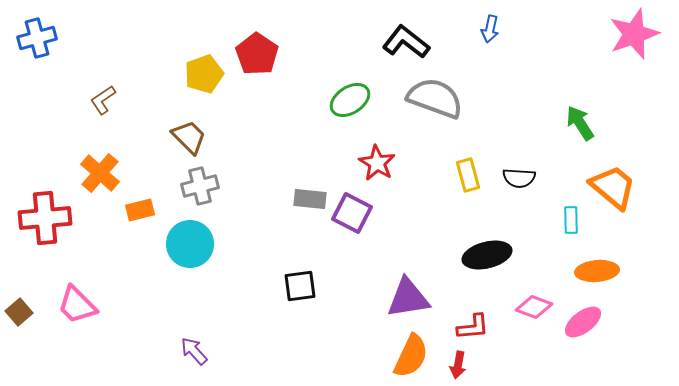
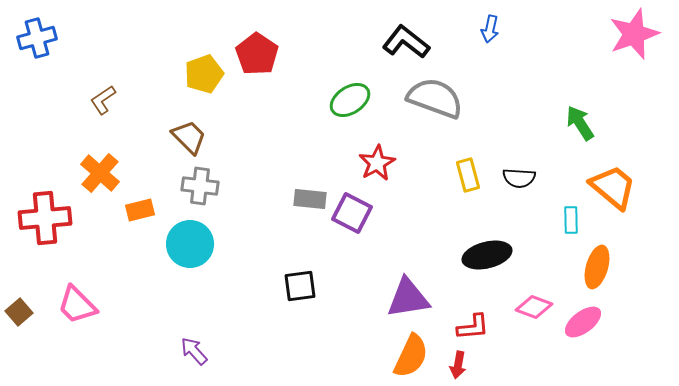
red star: rotated 12 degrees clockwise
gray cross: rotated 21 degrees clockwise
orange ellipse: moved 4 px up; rotated 69 degrees counterclockwise
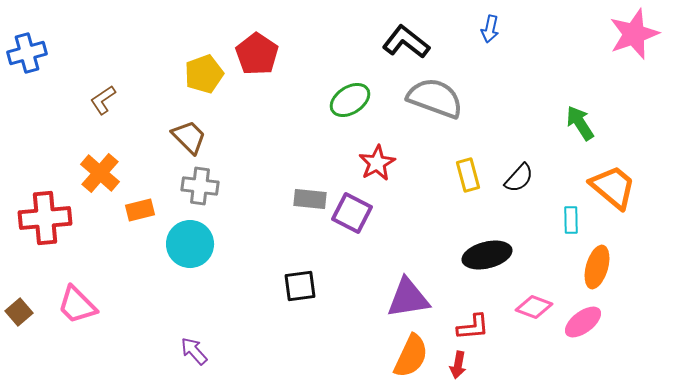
blue cross: moved 10 px left, 15 px down
black semicircle: rotated 52 degrees counterclockwise
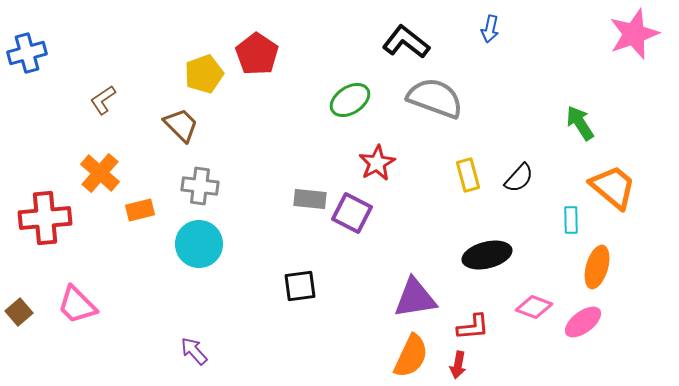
brown trapezoid: moved 8 px left, 12 px up
cyan circle: moved 9 px right
purple triangle: moved 7 px right
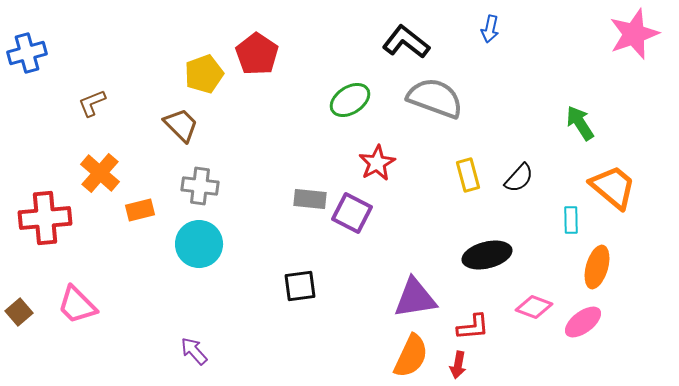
brown L-shape: moved 11 px left, 3 px down; rotated 12 degrees clockwise
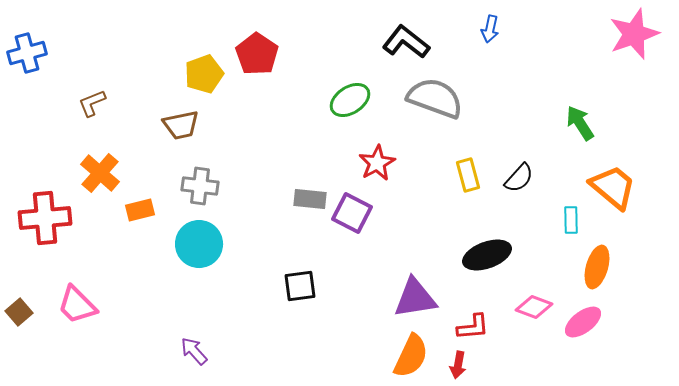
brown trapezoid: rotated 123 degrees clockwise
black ellipse: rotated 6 degrees counterclockwise
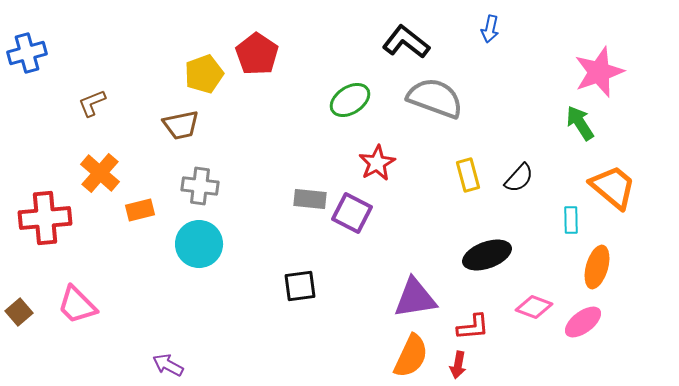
pink star: moved 35 px left, 38 px down
purple arrow: moved 26 px left, 14 px down; rotated 20 degrees counterclockwise
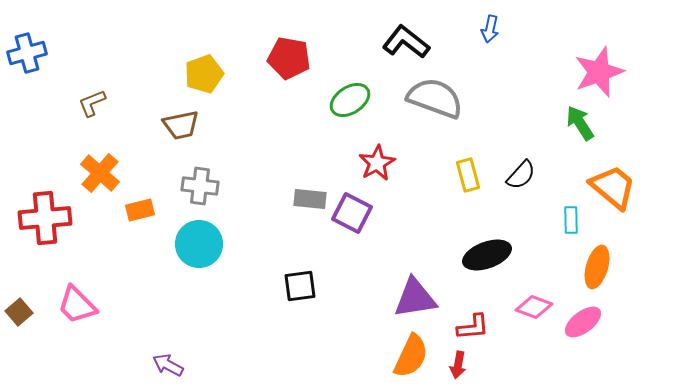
red pentagon: moved 32 px right, 4 px down; rotated 24 degrees counterclockwise
black semicircle: moved 2 px right, 3 px up
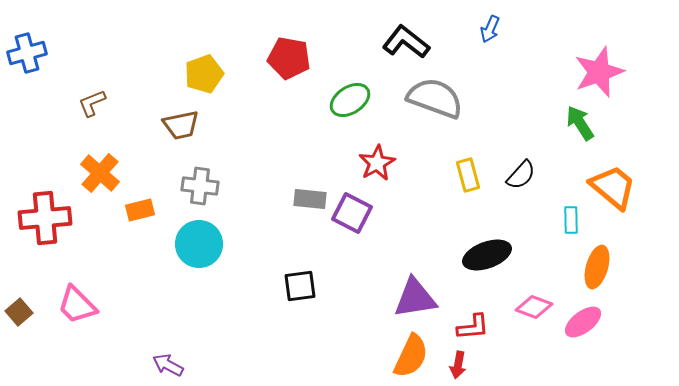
blue arrow: rotated 12 degrees clockwise
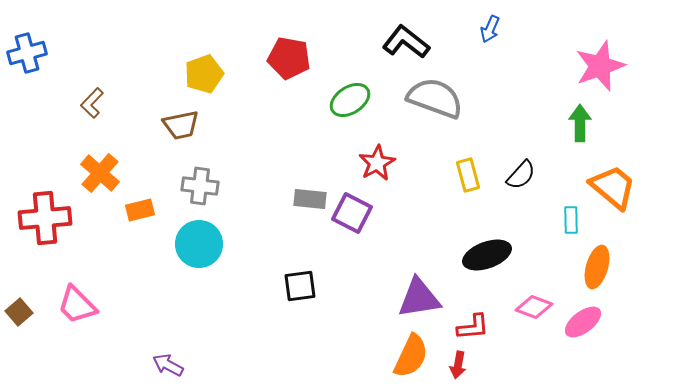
pink star: moved 1 px right, 6 px up
brown L-shape: rotated 24 degrees counterclockwise
green arrow: rotated 33 degrees clockwise
purple triangle: moved 4 px right
